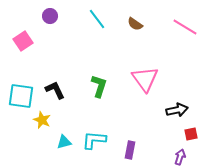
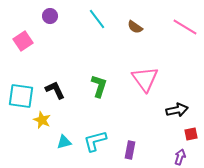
brown semicircle: moved 3 px down
cyan L-shape: moved 1 px right, 1 px down; rotated 20 degrees counterclockwise
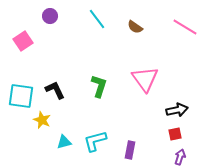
red square: moved 16 px left
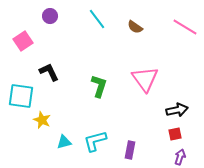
black L-shape: moved 6 px left, 18 px up
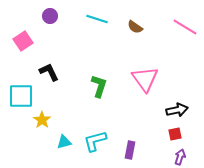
cyan line: rotated 35 degrees counterclockwise
cyan square: rotated 8 degrees counterclockwise
yellow star: rotated 12 degrees clockwise
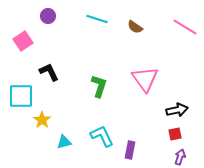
purple circle: moved 2 px left
cyan L-shape: moved 7 px right, 5 px up; rotated 80 degrees clockwise
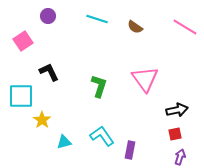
cyan L-shape: rotated 10 degrees counterclockwise
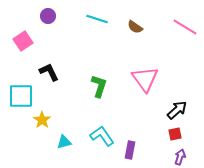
black arrow: rotated 30 degrees counterclockwise
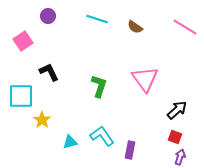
red square: moved 3 px down; rotated 32 degrees clockwise
cyan triangle: moved 6 px right
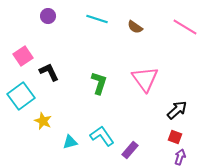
pink square: moved 15 px down
green L-shape: moved 3 px up
cyan square: rotated 36 degrees counterclockwise
yellow star: moved 1 px right, 1 px down; rotated 12 degrees counterclockwise
purple rectangle: rotated 30 degrees clockwise
